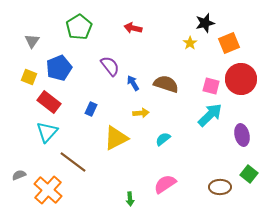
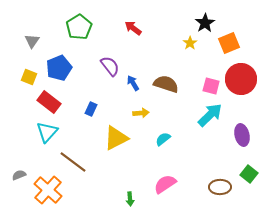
black star: rotated 18 degrees counterclockwise
red arrow: rotated 24 degrees clockwise
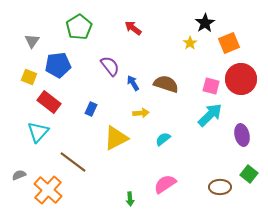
blue pentagon: moved 1 px left, 3 px up; rotated 15 degrees clockwise
cyan triangle: moved 9 px left
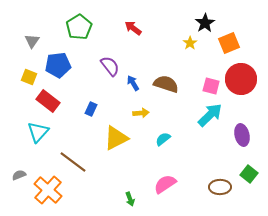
red rectangle: moved 1 px left, 1 px up
green arrow: rotated 16 degrees counterclockwise
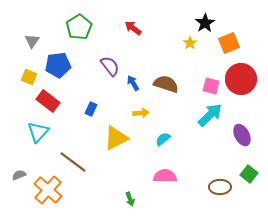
purple ellipse: rotated 15 degrees counterclockwise
pink semicircle: moved 8 px up; rotated 35 degrees clockwise
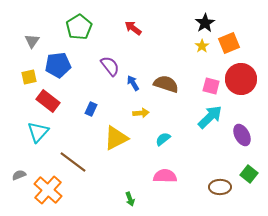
yellow star: moved 12 px right, 3 px down
yellow square: rotated 35 degrees counterclockwise
cyan arrow: moved 2 px down
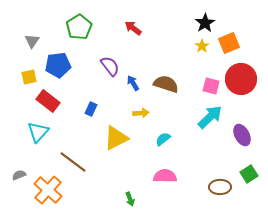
green square: rotated 18 degrees clockwise
